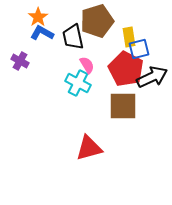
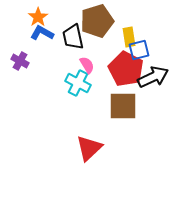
blue square: moved 1 px down
black arrow: moved 1 px right
red triangle: rotated 28 degrees counterclockwise
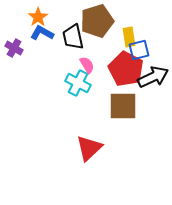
purple cross: moved 6 px left, 13 px up
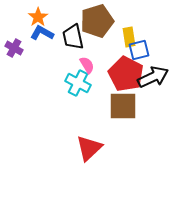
red pentagon: moved 5 px down
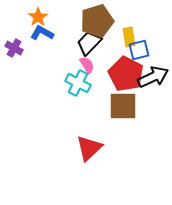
black trapezoid: moved 16 px right, 6 px down; rotated 56 degrees clockwise
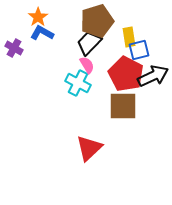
black arrow: moved 1 px up
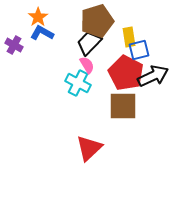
purple cross: moved 3 px up
red pentagon: moved 1 px up
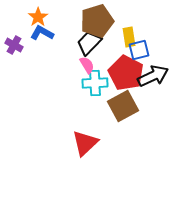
cyan cross: moved 17 px right; rotated 30 degrees counterclockwise
brown square: rotated 28 degrees counterclockwise
red triangle: moved 4 px left, 5 px up
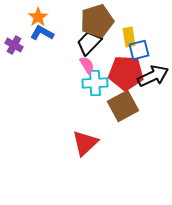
red pentagon: rotated 24 degrees counterclockwise
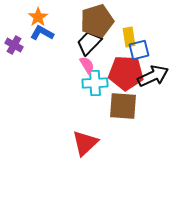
brown square: rotated 32 degrees clockwise
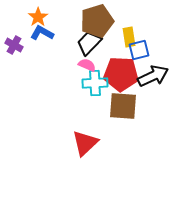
pink semicircle: rotated 36 degrees counterclockwise
red pentagon: moved 5 px left, 1 px down
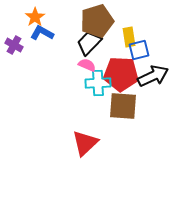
orange star: moved 3 px left
cyan cross: moved 3 px right
